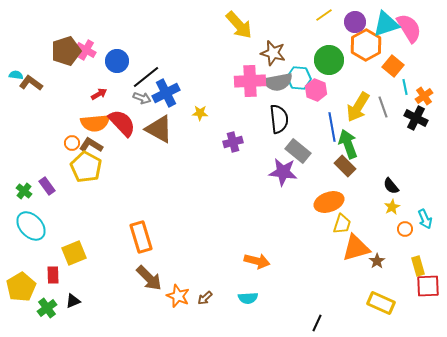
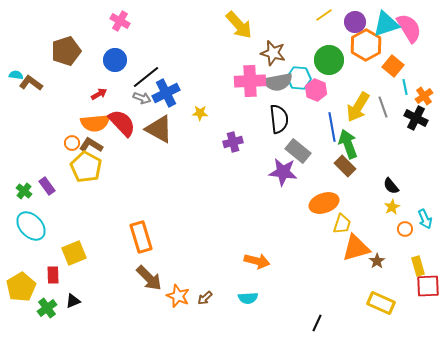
pink cross at (86, 50): moved 34 px right, 29 px up
blue circle at (117, 61): moved 2 px left, 1 px up
orange ellipse at (329, 202): moved 5 px left, 1 px down
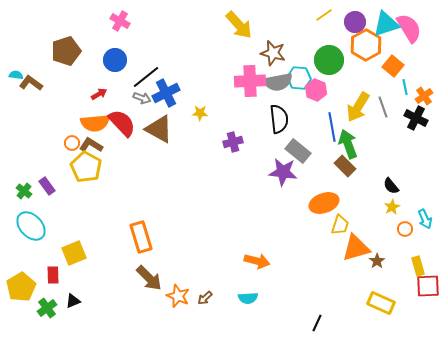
yellow trapezoid at (342, 224): moved 2 px left, 1 px down
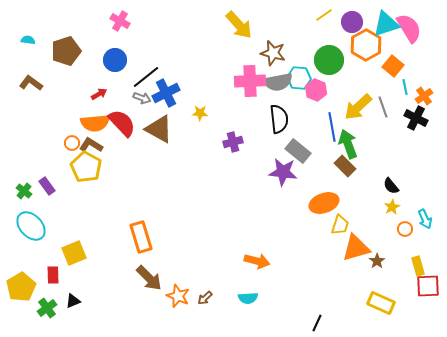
purple circle at (355, 22): moved 3 px left
cyan semicircle at (16, 75): moved 12 px right, 35 px up
yellow arrow at (358, 107): rotated 16 degrees clockwise
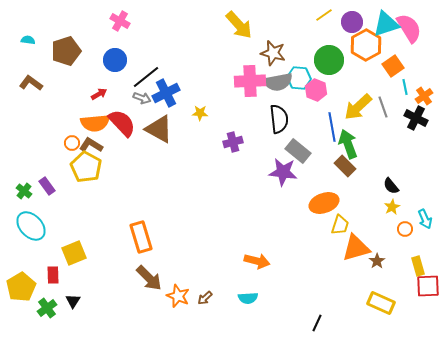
orange square at (393, 66): rotated 15 degrees clockwise
black triangle at (73, 301): rotated 35 degrees counterclockwise
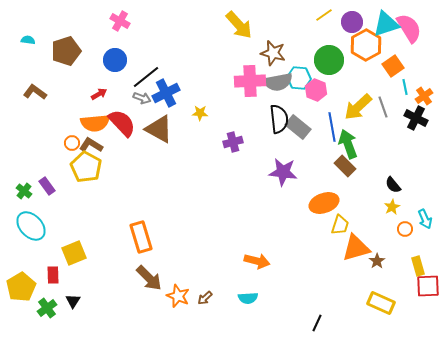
brown L-shape at (31, 83): moved 4 px right, 9 px down
gray rectangle at (298, 151): moved 24 px up
black semicircle at (391, 186): moved 2 px right, 1 px up
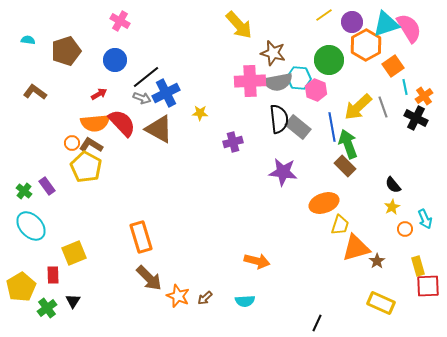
cyan semicircle at (248, 298): moved 3 px left, 3 px down
